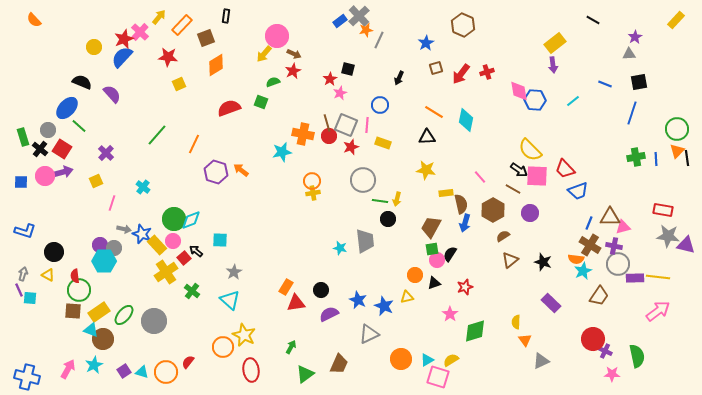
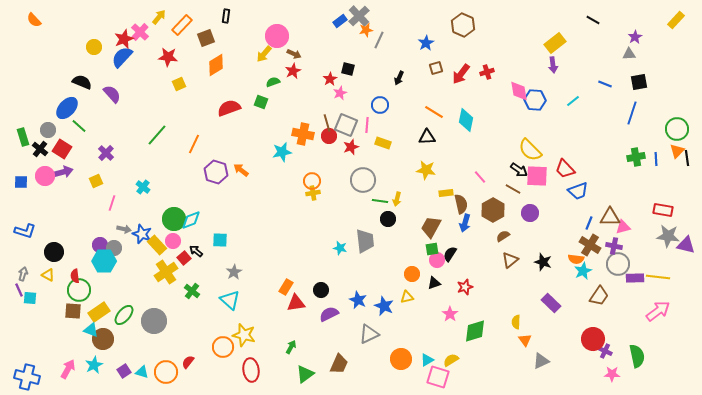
orange circle at (415, 275): moved 3 px left, 1 px up
yellow star at (244, 335): rotated 10 degrees counterclockwise
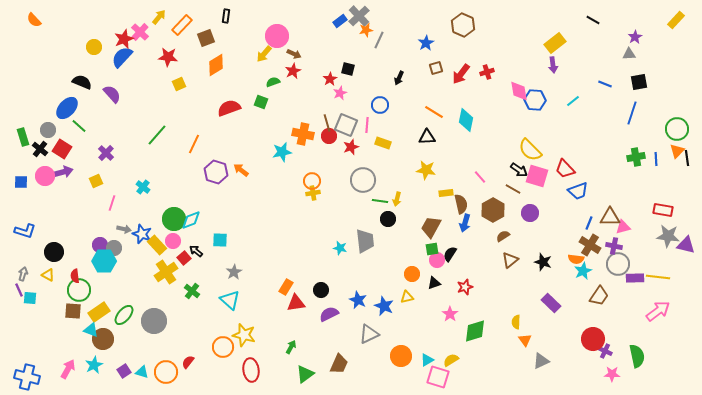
pink square at (537, 176): rotated 15 degrees clockwise
orange circle at (401, 359): moved 3 px up
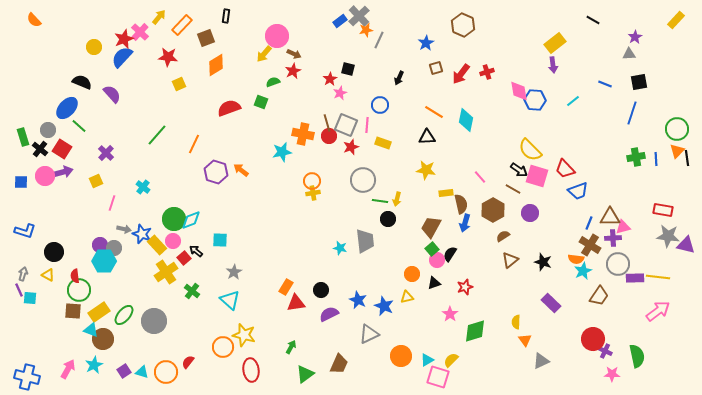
purple cross at (614, 246): moved 1 px left, 8 px up; rotated 14 degrees counterclockwise
green square at (432, 249): rotated 32 degrees counterclockwise
yellow semicircle at (451, 360): rotated 14 degrees counterclockwise
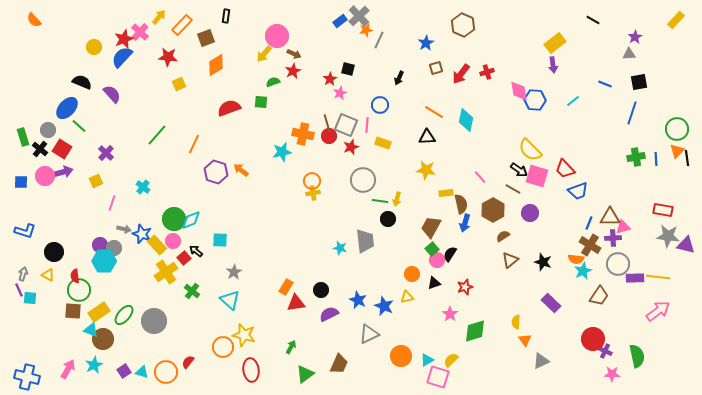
green square at (261, 102): rotated 16 degrees counterclockwise
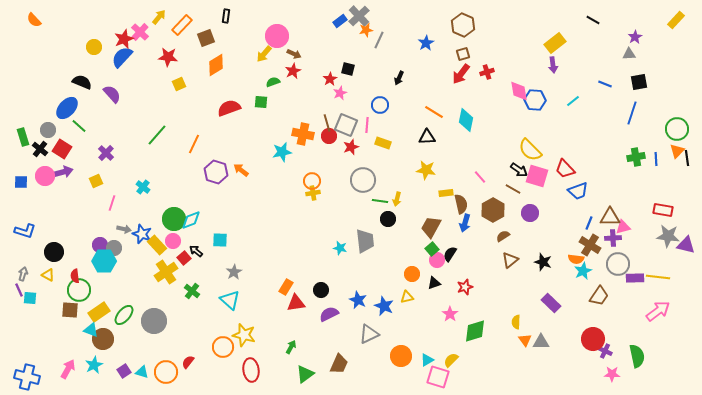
brown square at (436, 68): moved 27 px right, 14 px up
brown square at (73, 311): moved 3 px left, 1 px up
gray triangle at (541, 361): moved 19 px up; rotated 24 degrees clockwise
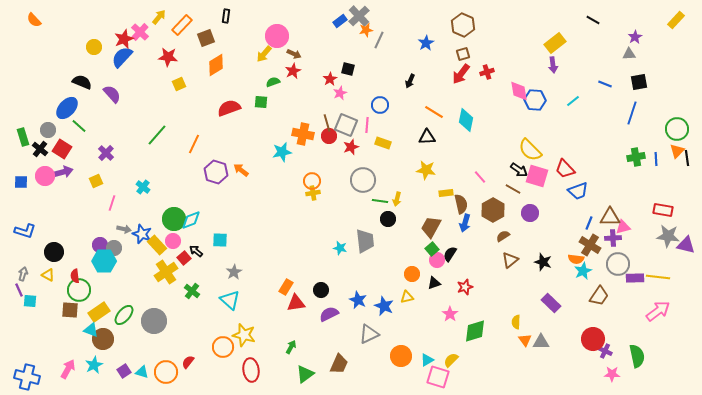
black arrow at (399, 78): moved 11 px right, 3 px down
cyan square at (30, 298): moved 3 px down
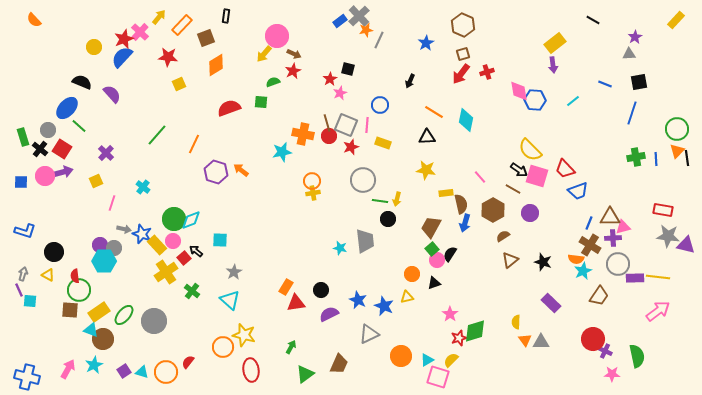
red star at (465, 287): moved 6 px left, 51 px down
